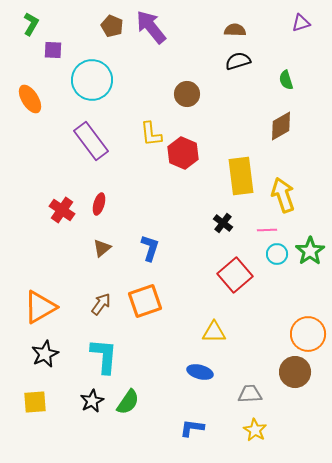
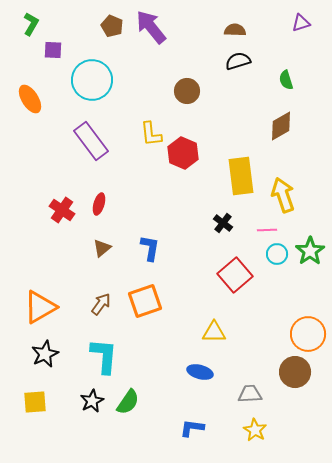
brown circle at (187, 94): moved 3 px up
blue L-shape at (150, 248): rotated 8 degrees counterclockwise
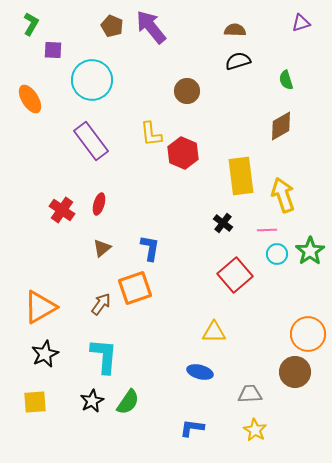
orange square at (145, 301): moved 10 px left, 13 px up
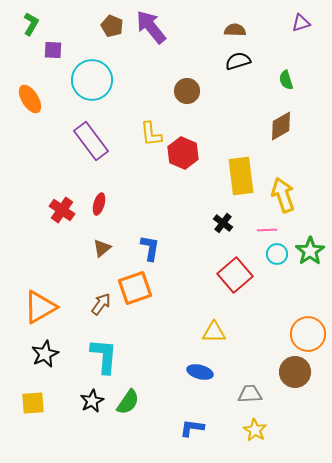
yellow square at (35, 402): moved 2 px left, 1 px down
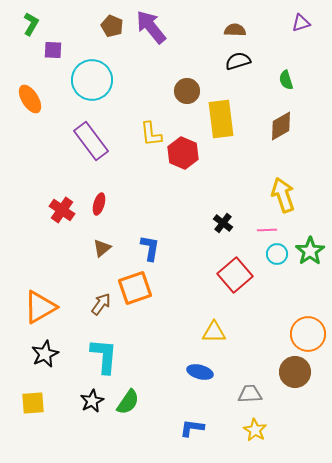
yellow rectangle at (241, 176): moved 20 px left, 57 px up
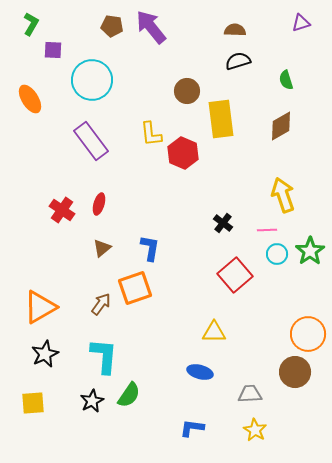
brown pentagon at (112, 26): rotated 15 degrees counterclockwise
green semicircle at (128, 402): moved 1 px right, 7 px up
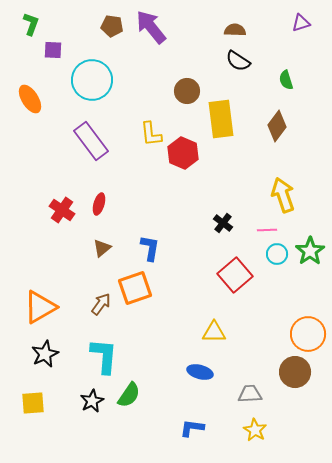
green L-shape at (31, 24): rotated 10 degrees counterclockwise
black semicircle at (238, 61): rotated 130 degrees counterclockwise
brown diamond at (281, 126): moved 4 px left; rotated 24 degrees counterclockwise
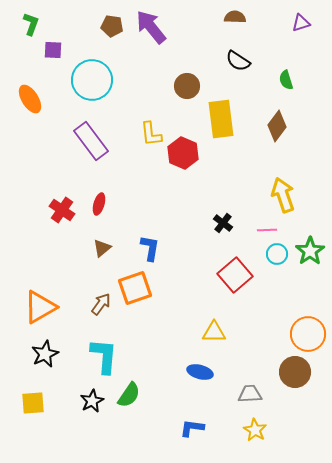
brown semicircle at (235, 30): moved 13 px up
brown circle at (187, 91): moved 5 px up
